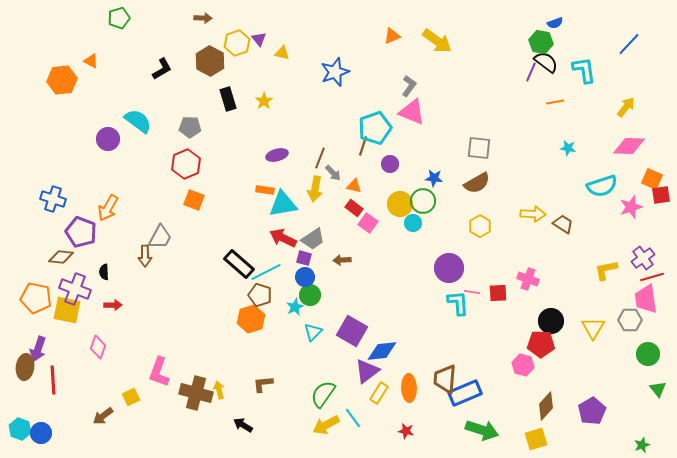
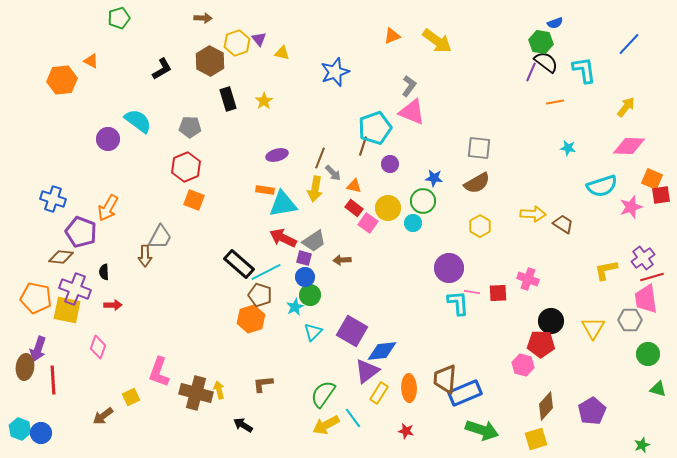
red hexagon at (186, 164): moved 3 px down
yellow circle at (400, 204): moved 12 px left, 4 px down
gray trapezoid at (313, 239): moved 1 px right, 2 px down
green triangle at (658, 389): rotated 36 degrees counterclockwise
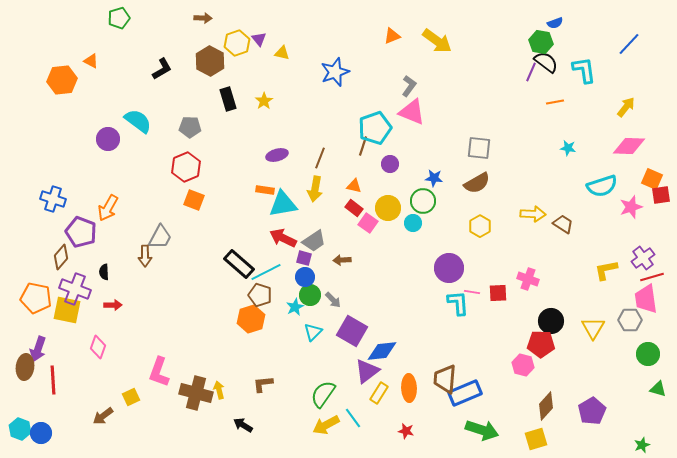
gray arrow at (333, 173): moved 127 px down
brown diamond at (61, 257): rotated 55 degrees counterclockwise
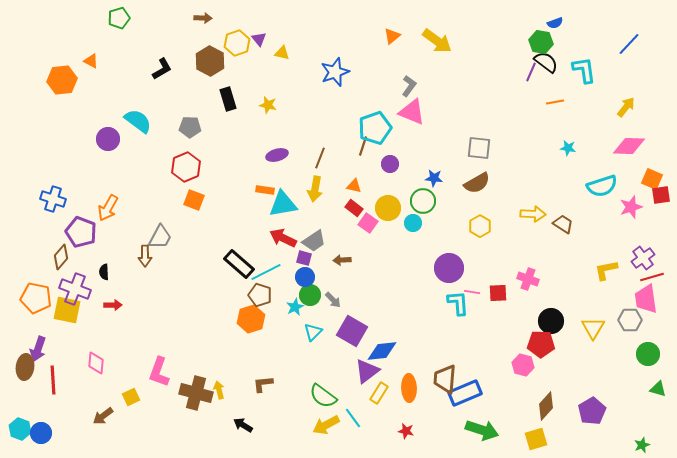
orange triangle at (392, 36): rotated 18 degrees counterclockwise
yellow star at (264, 101): moved 4 px right, 4 px down; rotated 24 degrees counterclockwise
pink diamond at (98, 347): moved 2 px left, 16 px down; rotated 15 degrees counterclockwise
green semicircle at (323, 394): moved 2 px down; rotated 88 degrees counterclockwise
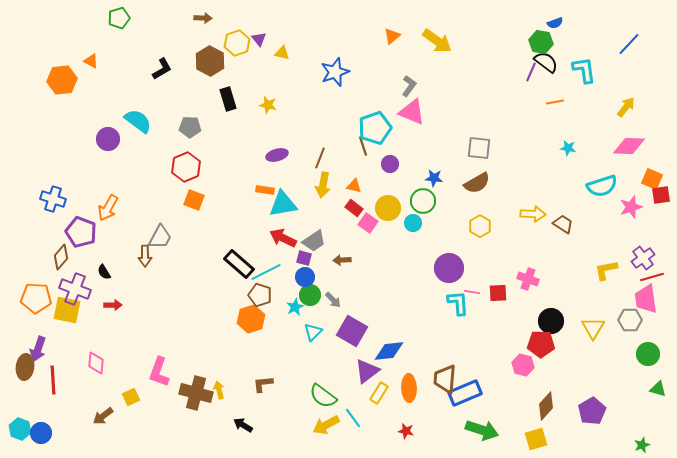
brown line at (363, 146): rotated 36 degrees counterclockwise
yellow arrow at (315, 189): moved 8 px right, 4 px up
black semicircle at (104, 272): rotated 28 degrees counterclockwise
orange pentagon at (36, 298): rotated 8 degrees counterclockwise
blue diamond at (382, 351): moved 7 px right
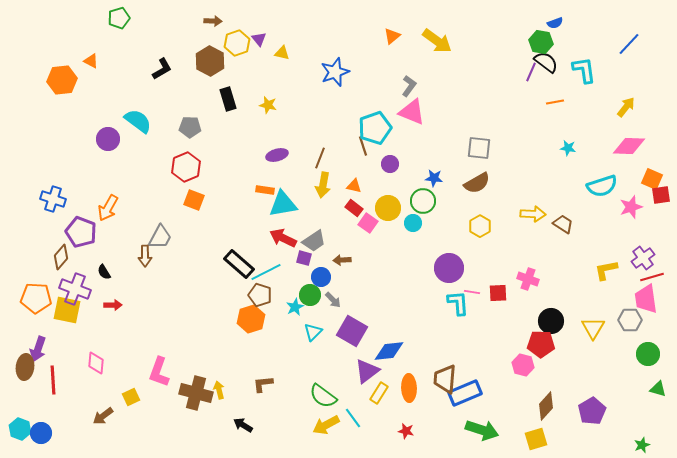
brown arrow at (203, 18): moved 10 px right, 3 px down
blue circle at (305, 277): moved 16 px right
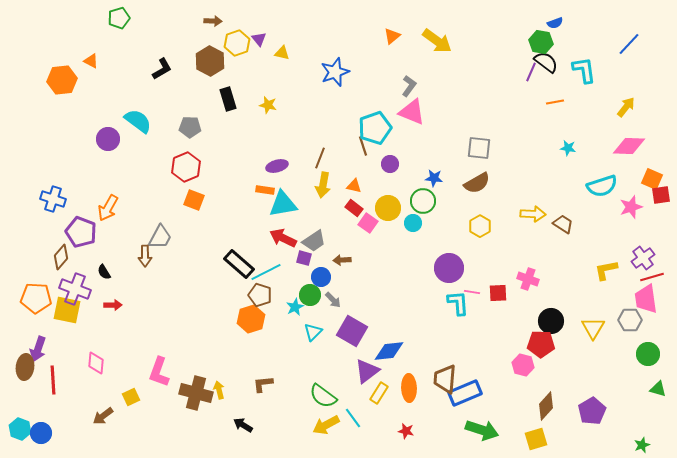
purple ellipse at (277, 155): moved 11 px down
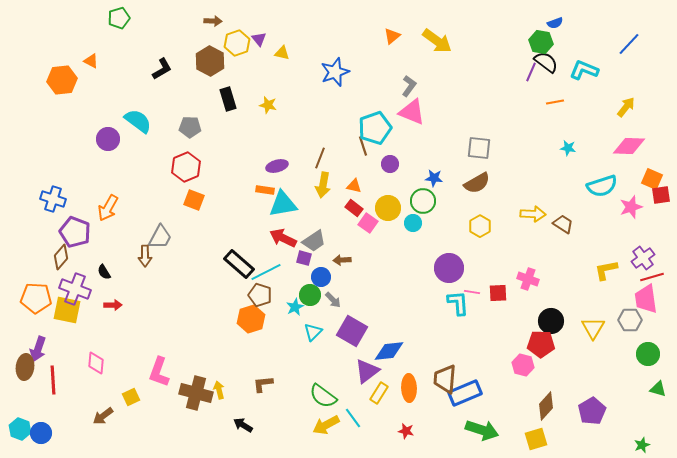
cyan L-shape at (584, 70): rotated 60 degrees counterclockwise
purple pentagon at (81, 232): moved 6 px left
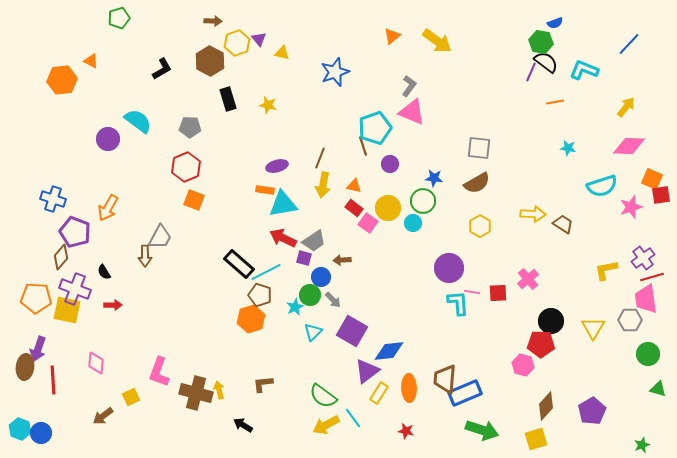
pink cross at (528, 279): rotated 30 degrees clockwise
